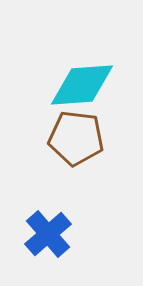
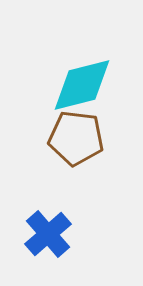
cyan diamond: rotated 10 degrees counterclockwise
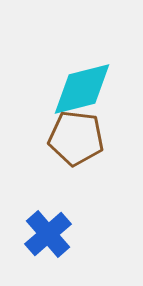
cyan diamond: moved 4 px down
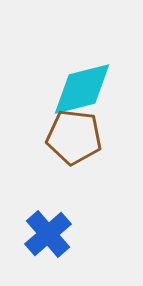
brown pentagon: moved 2 px left, 1 px up
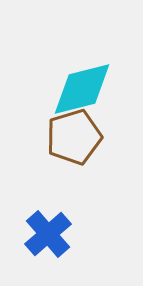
brown pentagon: rotated 24 degrees counterclockwise
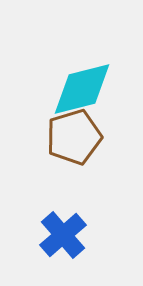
blue cross: moved 15 px right, 1 px down
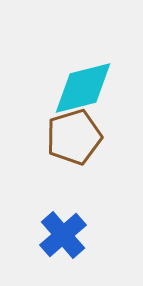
cyan diamond: moved 1 px right, 1 px up
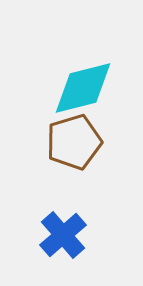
brown pentagon: moved 5 px down
